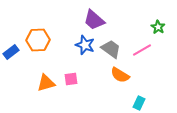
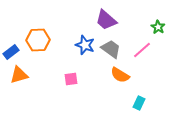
purple trapezoid: moved 12 px right
pink line: rotated 12 degrees counterclockwise
orange triangle: moved 27 px left, 8 px up
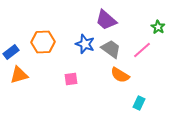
orange hexagon: moved 5 px right, 2 px down
blue star: moved 1 px up
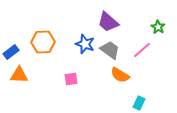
purple trapezoid: moved 2 px right, 2 px down
gray trapezoid: moved 1 px left, 1 px down
orange triangle: rotated 18 degrees clockwise
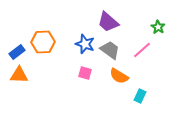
blue rectangle: moved 6 px right
orange semicircle: moved 1 px left, 1 px down
pink square: moved 14 px right, 6 px up; rotated 24 degrees clockwise
cyan rectangle: moved 1 px right, 7 px up
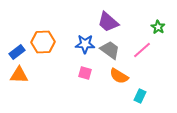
blue star: rotated 18 degrees counterclockwise
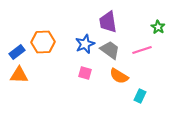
purple trapezoid: rotated 40 degrees clockwise
blue star: rotated 24 degrees counterclockwise
pink line: rotated 24 degrees clockwise
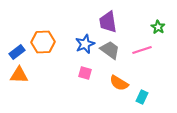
orange semicircle: moved 7 px down
cyan rectangle: moved 2 px right, 1 px down
